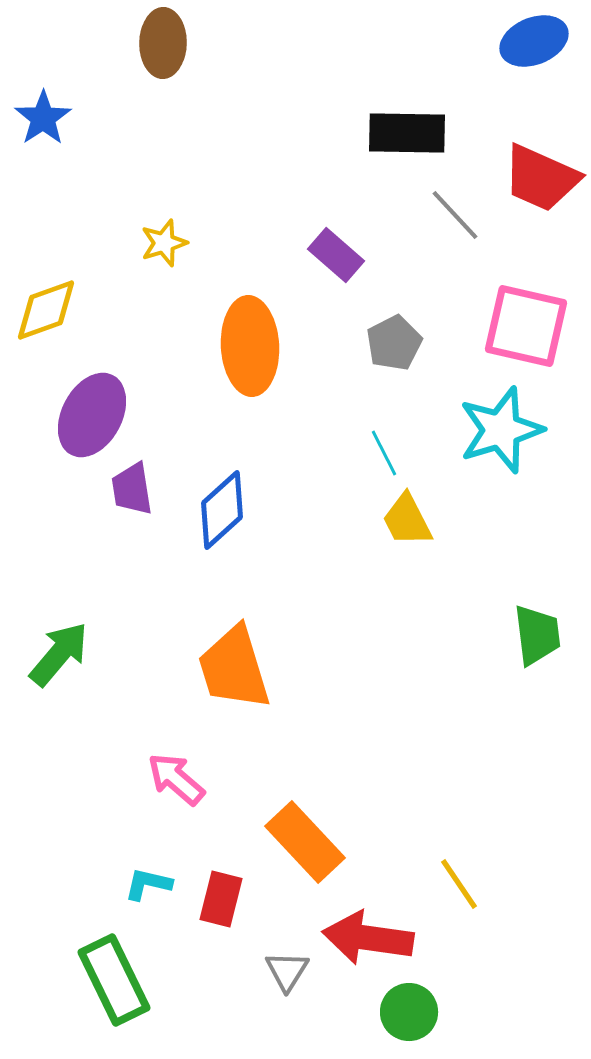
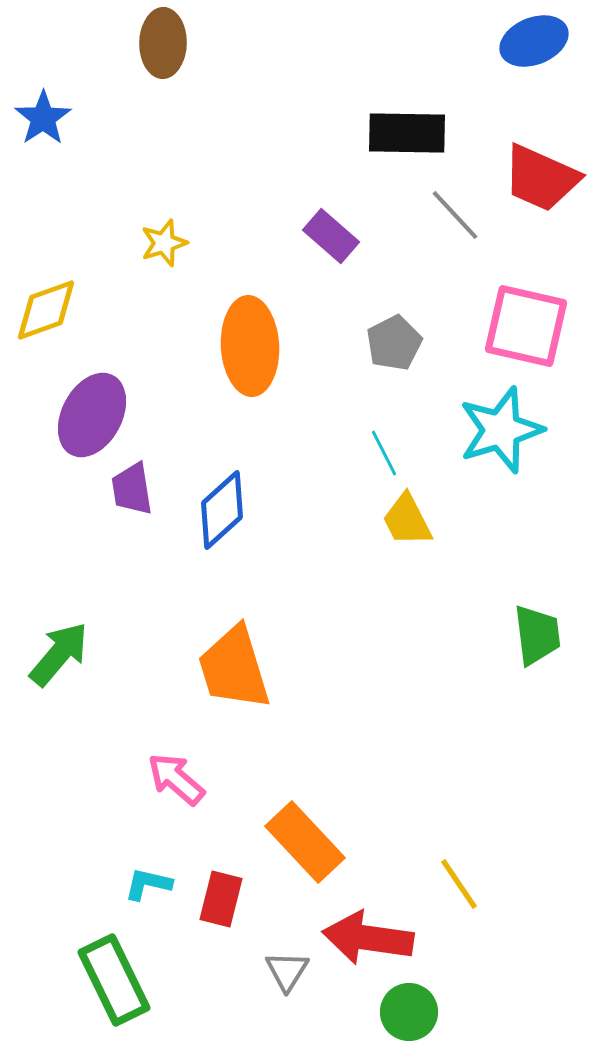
purple rectangle: moved 5 px left, 19 px up
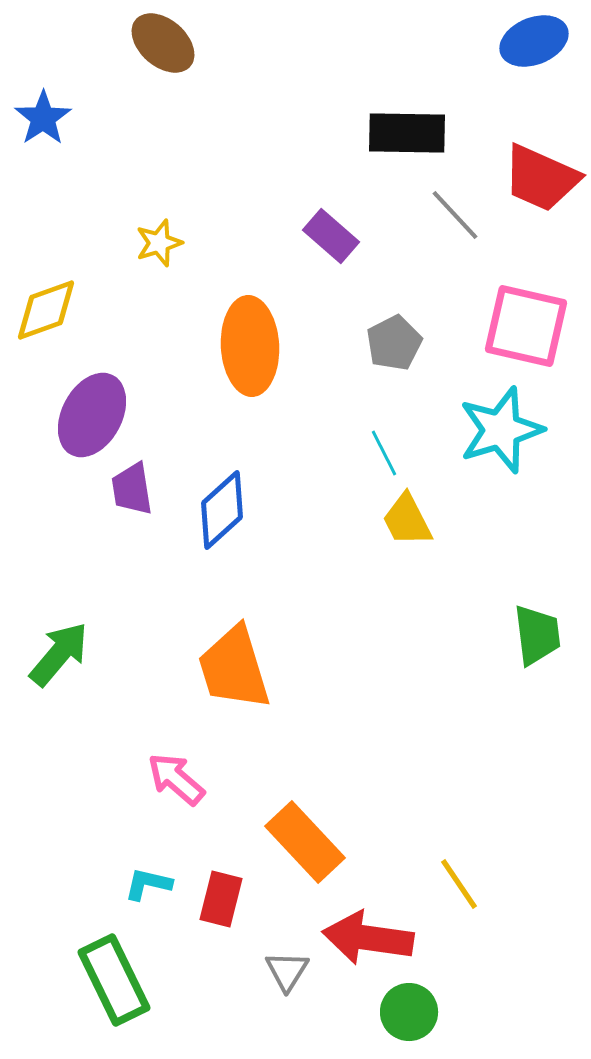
brown ellipse: rotated 50 degrees counterclockwise
yellow star: moved 5 px left
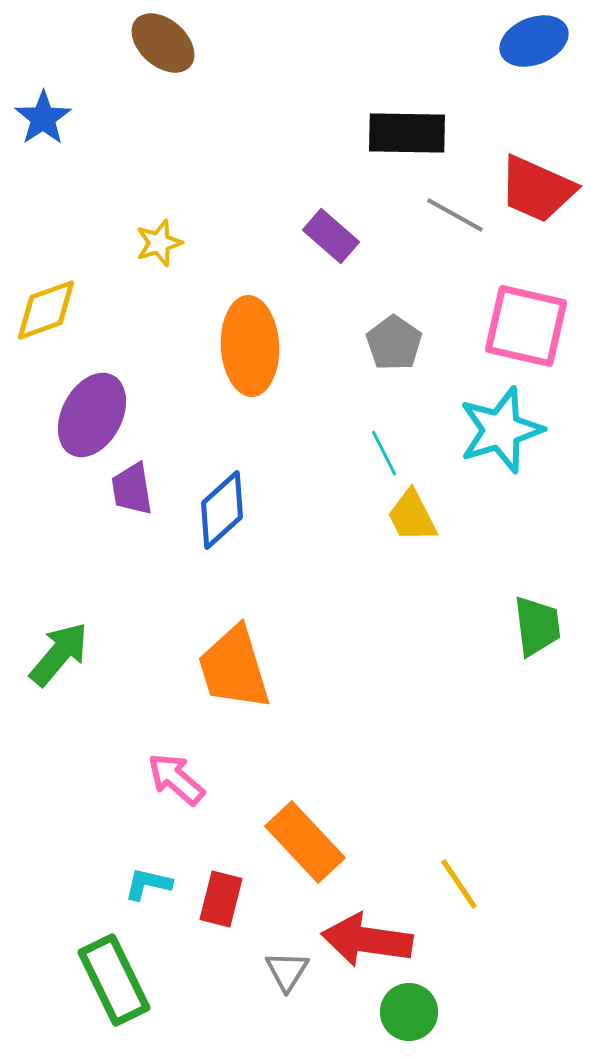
red trapezoid: moved 4 px left, 11 px down
gray line: rotated 18 degrees counterclockwise
gray pentagon: rotated 10 degrees counterclockwise
yellow trapezoid: moved 5 px right, 4 px up
green trapezoid: moved 9 px up
red arrow: moved 1 px left, 2 px down
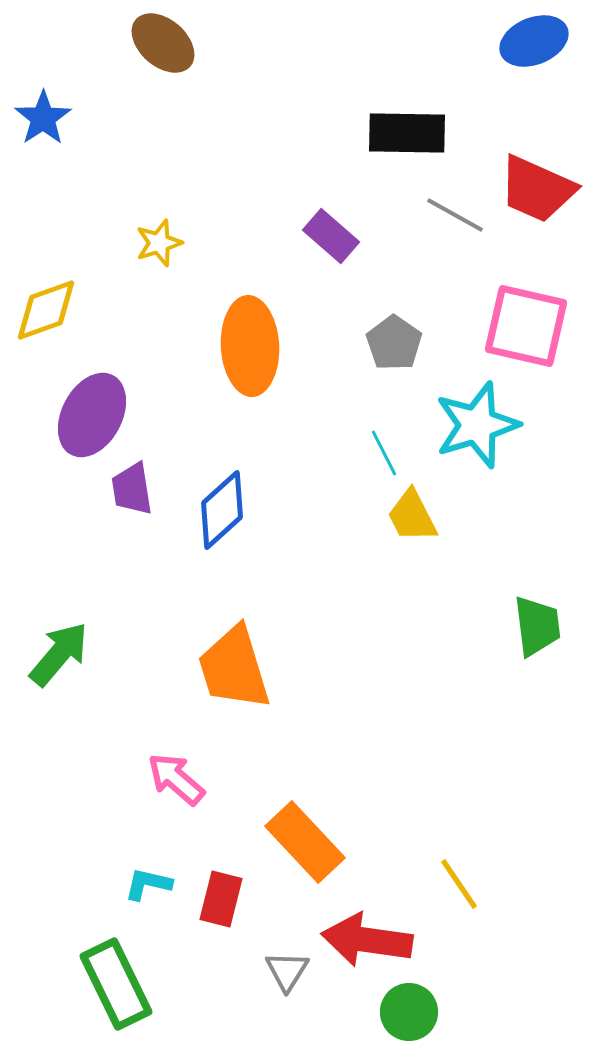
cyan star: moved 24 px left, 5 px up
green rectangle: moved 2 px right, 4 px down
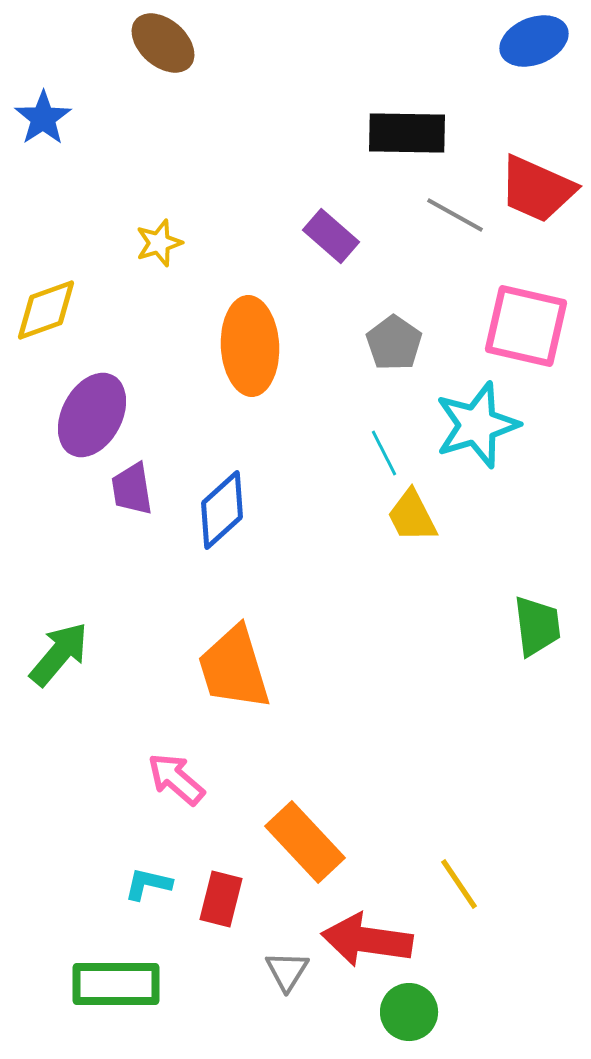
green rectangle: rotated 64 degrees counterclockwise
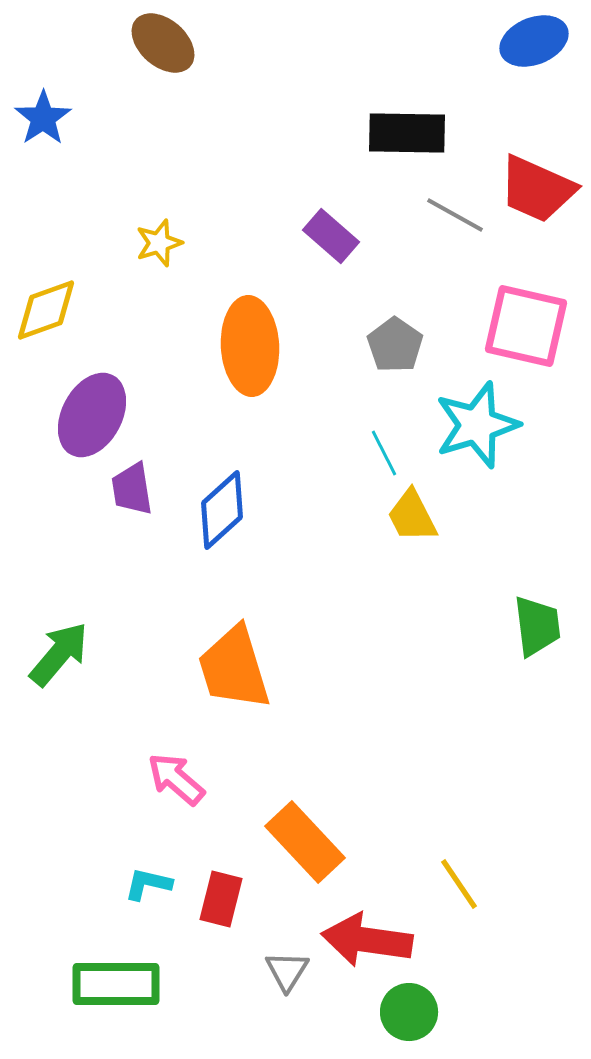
gray pentagon: moved 1 px right, 2 px down
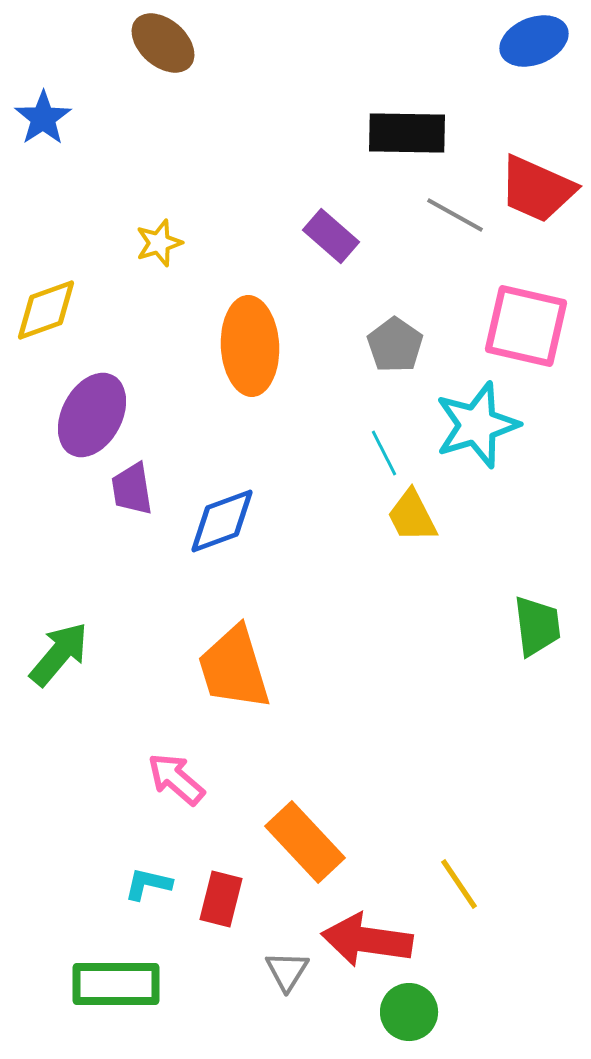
blue diamond: moved 11 px down; rotated 22 degrees clockwise
